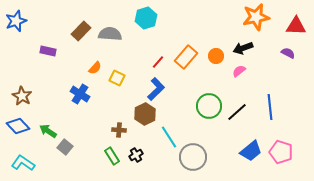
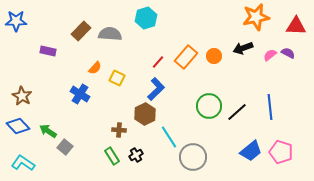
blue star: rotated 20 degrees clockwise
orange circle: moved 2 px left
pink semicircle: moved 31 px right, 16 px up
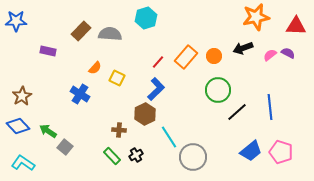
brown star: rotated 12 degrees clockwise
green circle: moved 9 px right, 16 px up
green rectangle: rotated 12 degrees counterclockwise
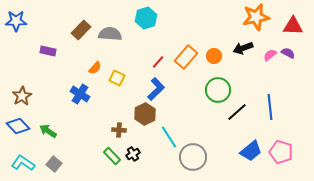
red triangle: moved 3 px left
brown rectangle: moved 1 px up
gray square: moved 11 px left, 17 px down
black cross: moved 3 px left, 1 px up
